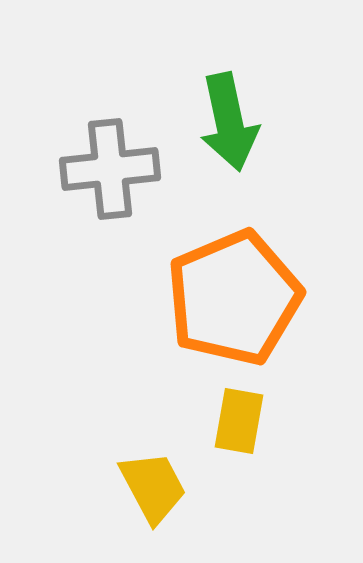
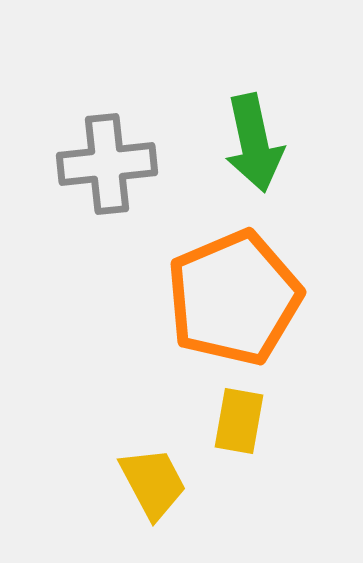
green arrow: moved 25 px right, 21 px down
gray cross: moved 3 px left, 5 px up
yellow trapezoid: moved 4 px up
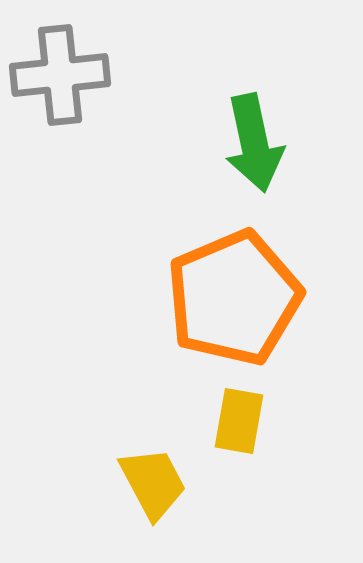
gray cross: moved 47 px left, 89 px up
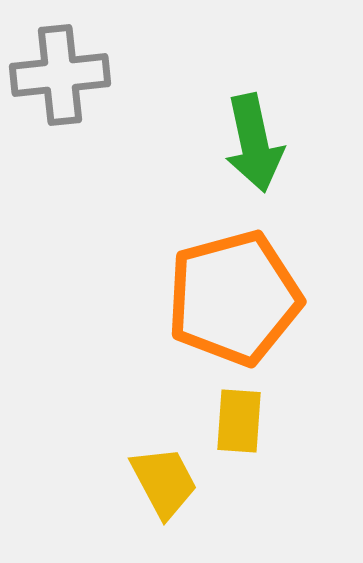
orange pentagon: rotated 8 degrees clockwise
yellow rectangle: rotated 6 degrees counterclockwise
yellow trapezoid: moved 11 px right, 1 px up
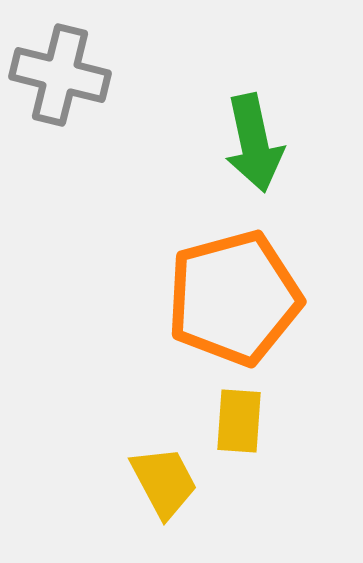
gray cross: rotated 20 degrees clockwise
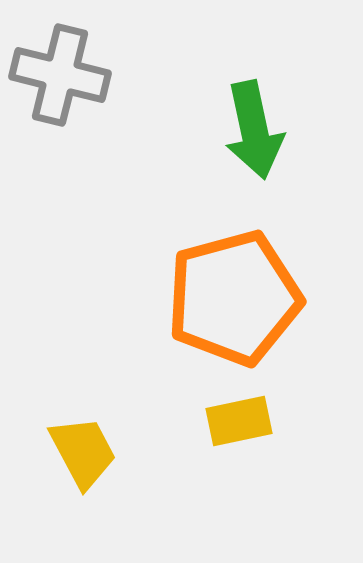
green arrow: moved 13 px up
yellow rectangle: rotated 74 degrees clockwise
yellow trapezoid: moved 81 px left, 30 px up
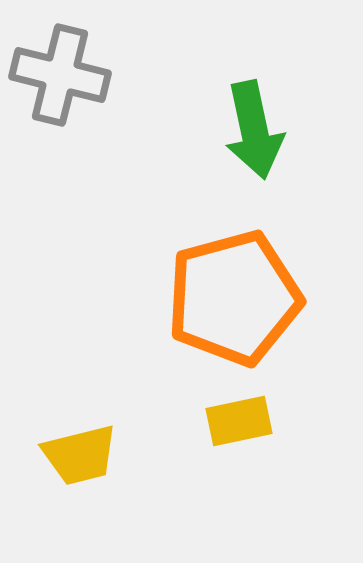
yellow trapezoid: moved 3 px left, 3 px down; rotated 104 degrees clockwise
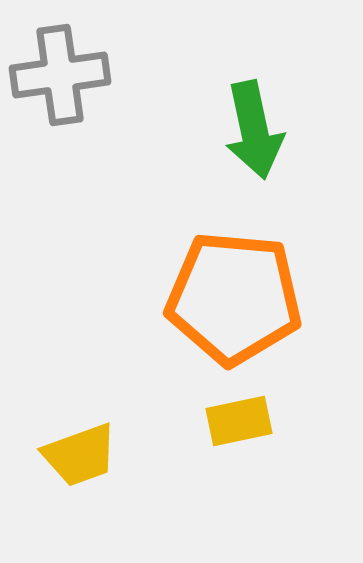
gray cross: rotated 22 degrees counterclockwise
orange pentagon: rotated 20 degrees clockwise
yellow trapezoid: rotated 6 degrees counterclockwise
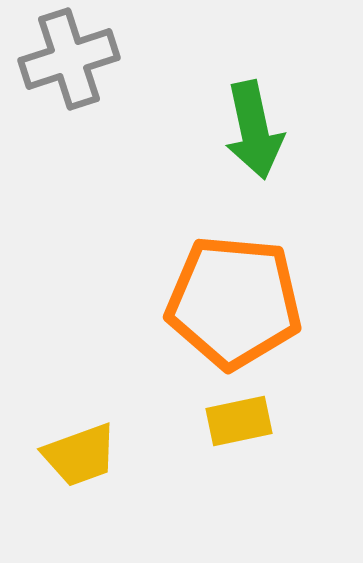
gray cross: moved 9 px right, 16 px up; rotated 10 degrees counterclockwise
orange pentagon: moved 4 px down
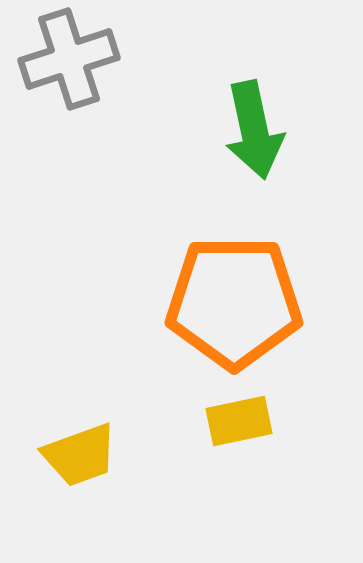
orange pentagon: rotated 5 degrees counterclockwise
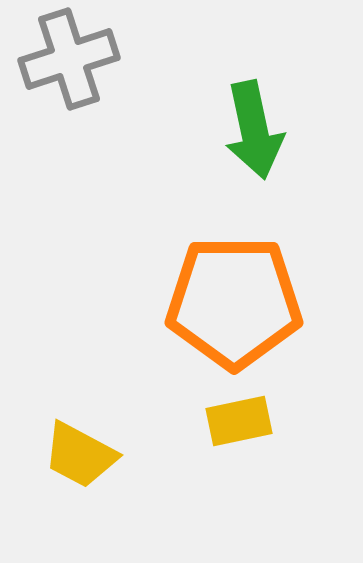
yellow trapezoid: rotated 48 degrees clockwise
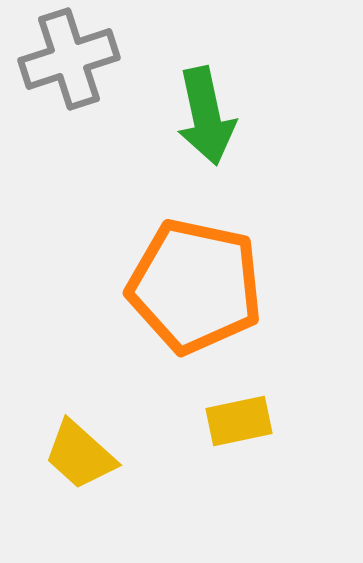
green arrow: moved 48 px left, 14 px up
orange pentagon: moved 39 px left, 16 px up; rotated 12 degrees clockwise
yellow trapezoid: rotated 14 degrees clockwise
